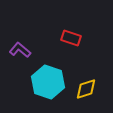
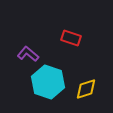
purple L-shape: moved 8 px right, 4 px down
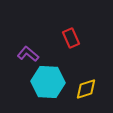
red rectangle: rotated 48 degrees clockwise
cyan hexagon: rotated 16 degrees counterclockwise
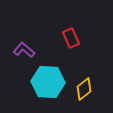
purple L-shape: moved 4 px left, 4 px up
yellow diamond: moved 2 px left; rotated 20 degrees counterclockwise
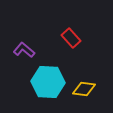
red rectangle: rotated 18 degrees counterclockwise
yellow diamond: rotated 45 degrees clockwise
